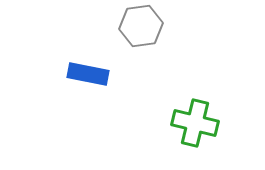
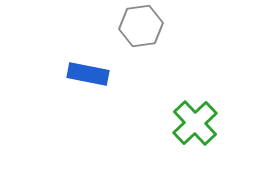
green cross: rotated 33 degrees clockwise
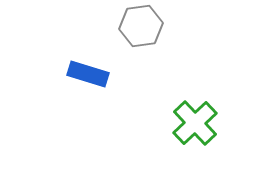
blue rectangle: rotated 6 degrees clockwise
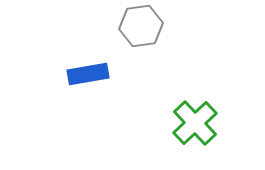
blue rectangle: rotated 27 degrees counterclockwise
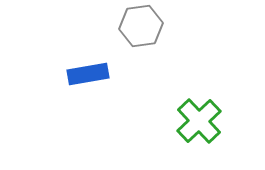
green cross: moved 4 px right, 2 px up
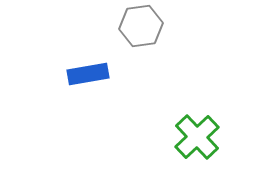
green cross: moved 2 px left, 16 px down
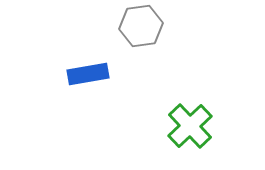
green cross: moved 7 px left, 11 px up
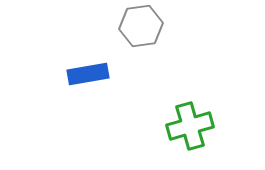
green cross: rotated 27 degrees clockwise
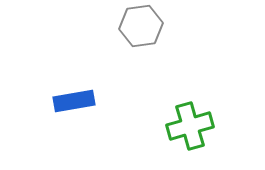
blue rectangle: moved 14 px left, 27 px down
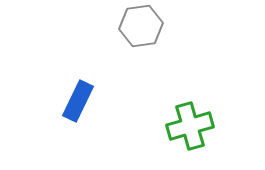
blue rectangle: moved 4 px right; rotated 54 degrees counterclockwise
